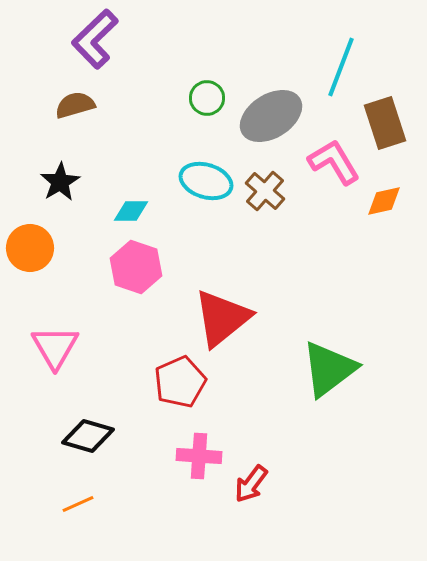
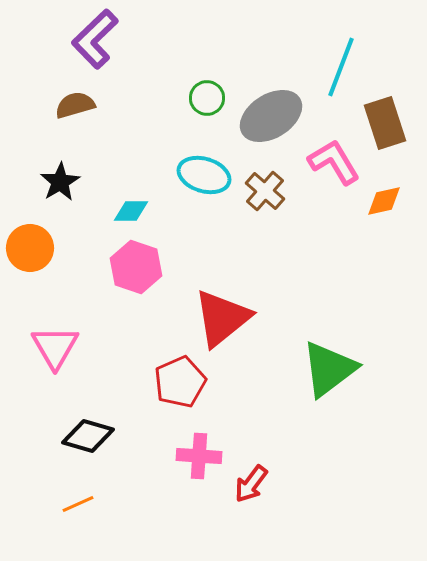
cyan ellipse: moved 2 px left, 6 px up
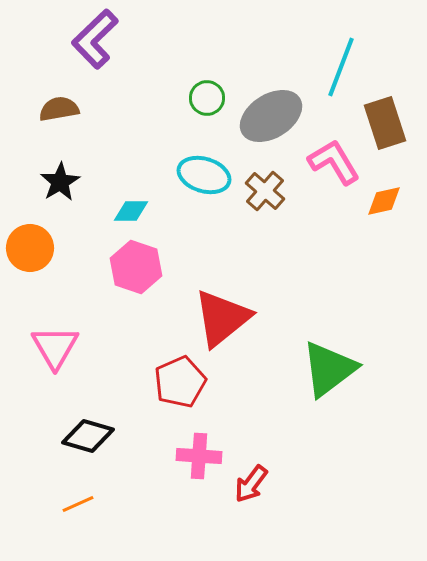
brown semicircle: moved 16 px left, 4 px down; rotated 6 degrees clockwise
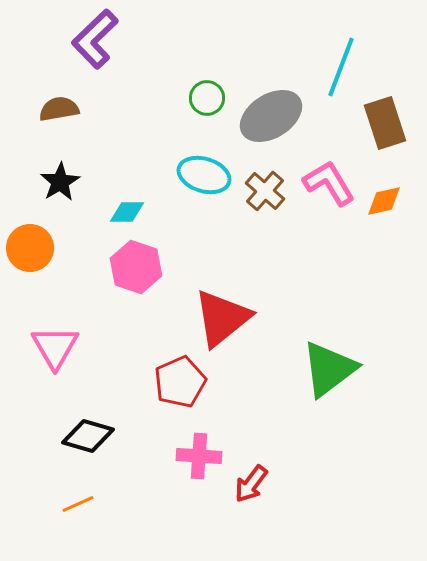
pink L-shape: moved 5 px left, 21 px down
cyan diamond: moved 4 px left, 1 px down
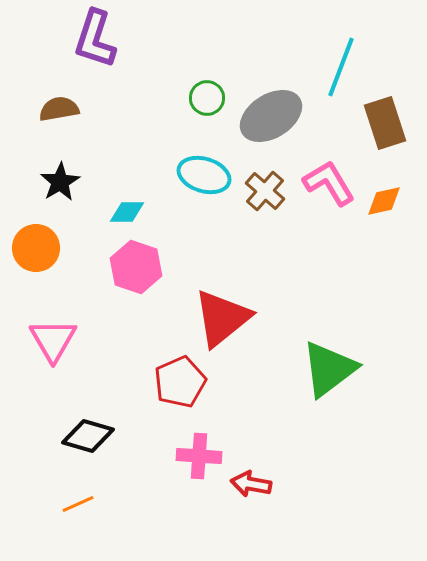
purple L-shape: rotated 28 degrees counterclockwise
orange circle: moved 6 px right
pink triangle: moved 2 px left, 7 px up
red arrow: rotated 63 degrees clockwise
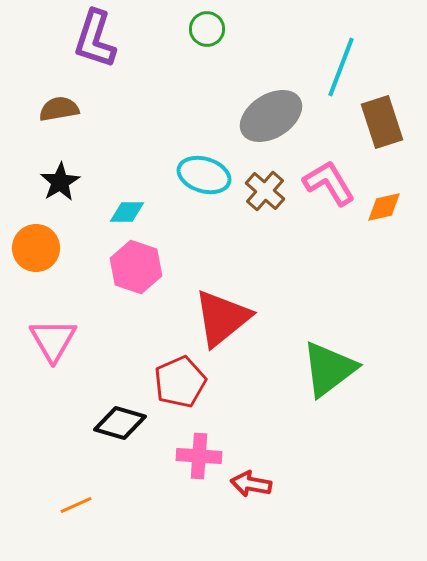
green circle: moved 69 px up
brown rectangle: moved 3 px left, 1 px up
orange diamond: moved 6 px down
black diamond: moved 32 px right, 13 px up
orange line: moved 2 px left, 1 px down
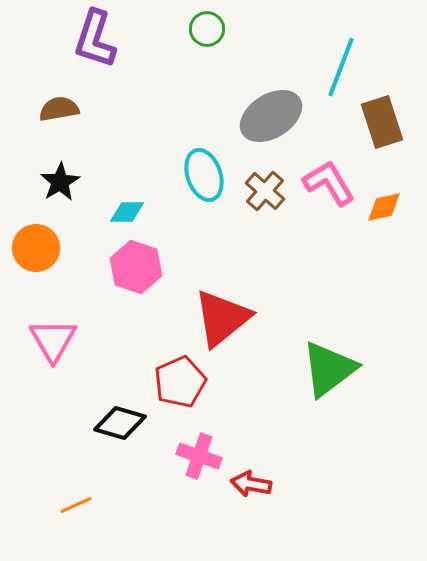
cyan ellipse: rotated 54 degrees clockwise
pink cross: rotated 15 degrees clockwise
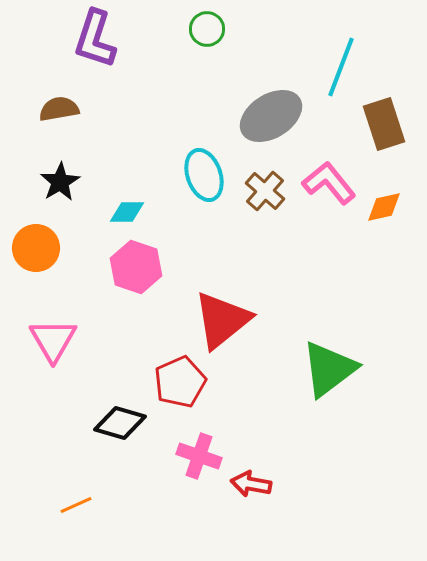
brown rectangle: moved 2 px right, 2 px down
pink L-shape: rotated 8 degrees counterclockwise
red triangle: moved 2 px down
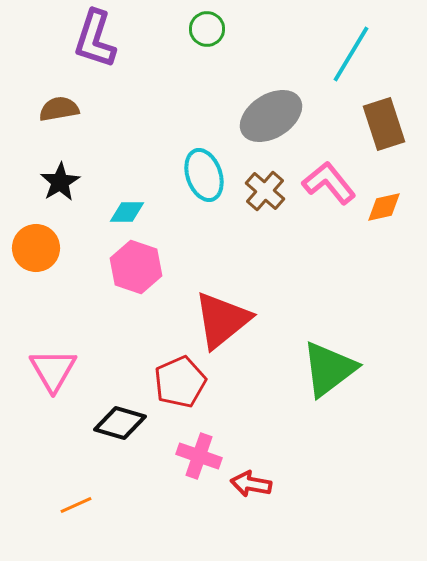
cyan line: moved 10 px right, 13 px up; rotated 10 degrees clockwise
pink triangle: moved 30 px down
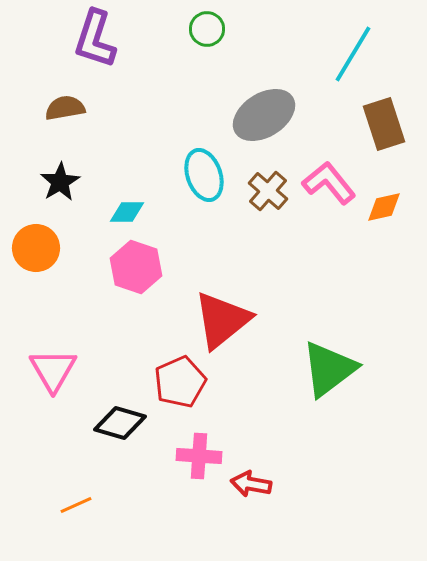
cyan line: moved 2 px right
brown semicircle: moved 6 px right, 1 px up
gray ellipse: moved 7 px left, 1 px up
brown cross: moved 3 px right
pink cross: rotated 15 degrees counterclockwise
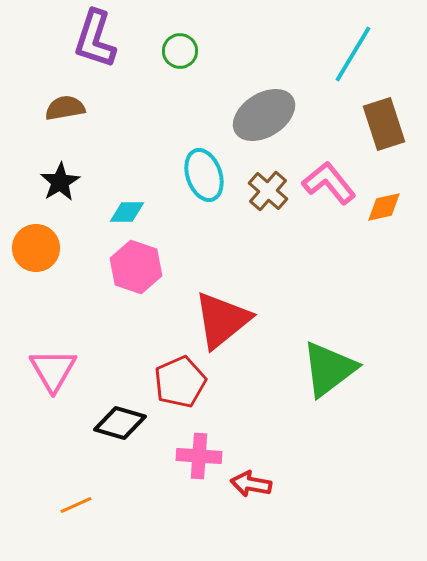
green circle: moved 27 px left, 22 px down
